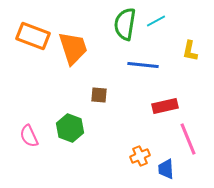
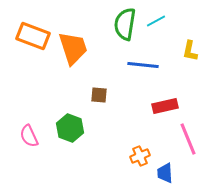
blue trapezoid: moved 1 px left, 4 px down
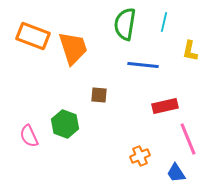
cyan line: moved 8 px right, 1 px down; rotated 48 degrees counterclockwise
green hexagon: moved 5 px left, 4 px up
blue trapezoid: moved 11 px right; rotated 30 degrees counterclockwise
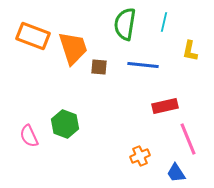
brown square: moved 28 px up
